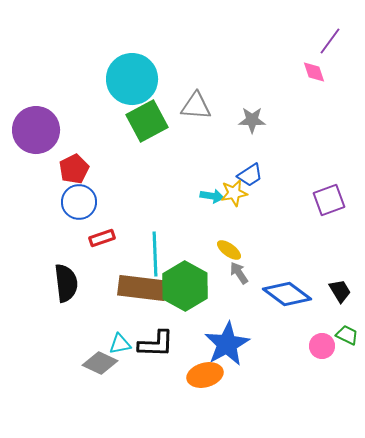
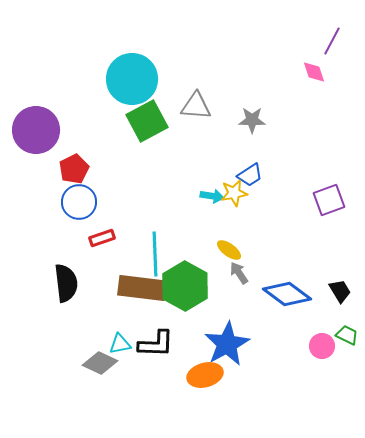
purple line: moved 2 px right; rotated 8 degrees counterclockwise
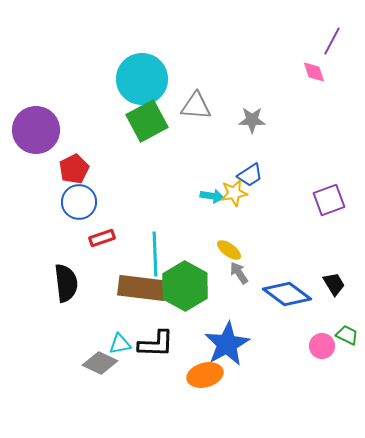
cyan circle: moved 10 px right
black trapezoid: moved 6 px left, 7 px up
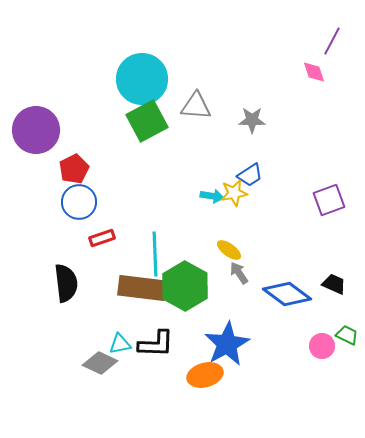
black trapezoid: rotated 35 degrees counterclockwise
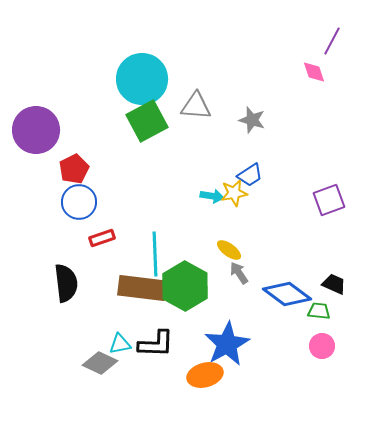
gray star: rotated 16 degrees clockwise
green trapezoid: moved 28 px left, 24 px up; rotated 20 degrees counterclockwise
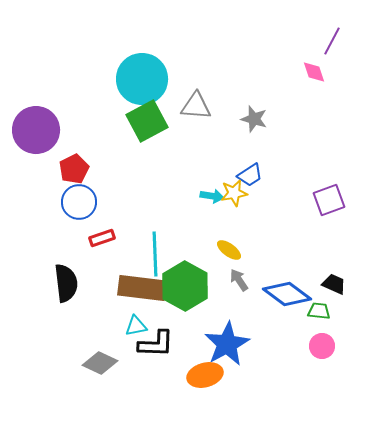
gray star: moved 2 px right, 1 px up
gray arrow: moved 7 px down
cyan triangle: moved 16 px right, 18 px up
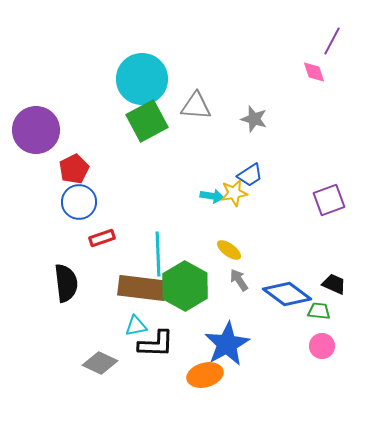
cyan line: moved 3 px right
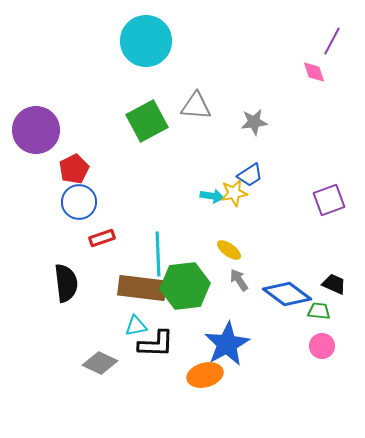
cyan circle: moved 4 px right, 38 px up
gray star: moved 3 px down; rotated 24 degrees counterclockwise
green hexagon: rotated 24 degrees clockwise
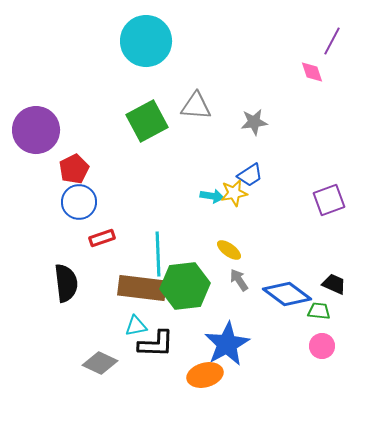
pink diamond: moved 2 px left
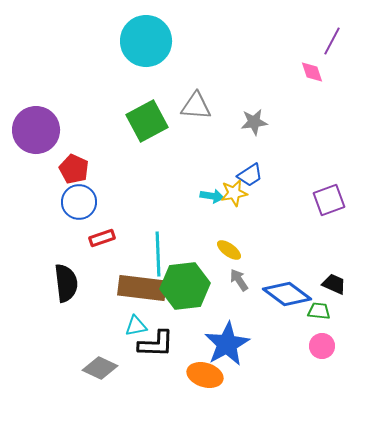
red pentagon: rotated 20 degrees counterclockwise
gray diamond: moved 5 px down
orange ellipse: rotated 32 degrees clockwise
